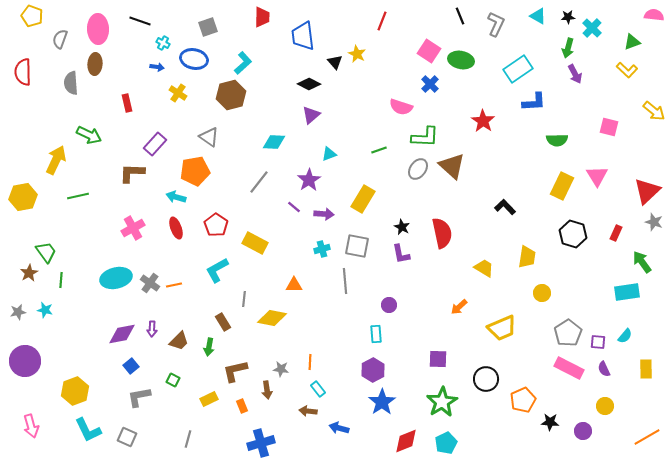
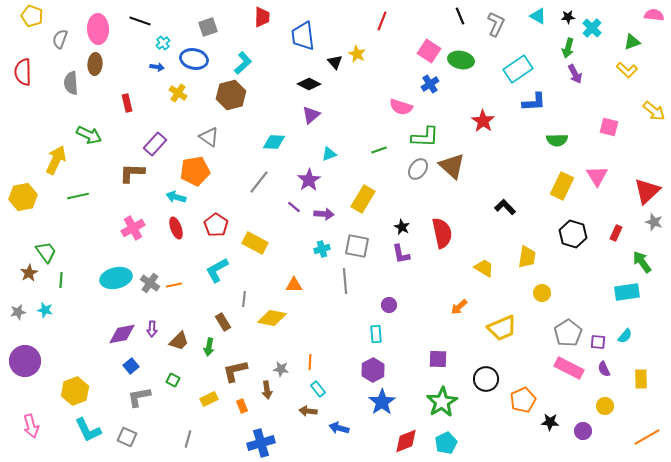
cyan cross at (163, 43): rotated 24 degrees clockwise
blue cross at (430, 84): rotated 12 degrees clockwise
yellow rectangle at (646, 369): moved 5 px left, 10 px down
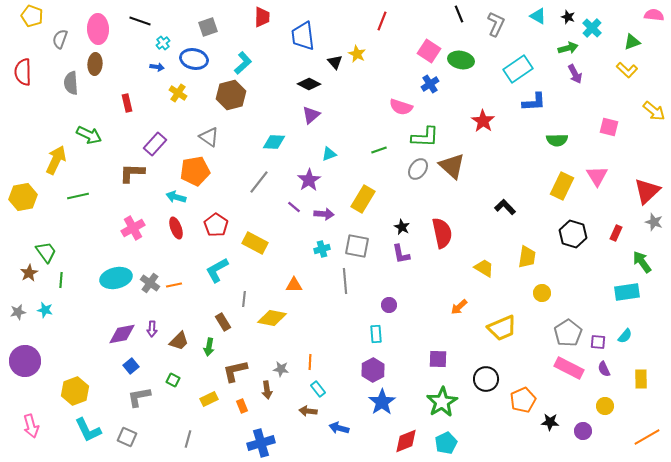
black line at (460, 16): moved 1 px left, 2 px up
black star at (568, 17): rotated 24 degrees clockwise
green arrow at (568, 48): rotated 120 degrees counterclockwise
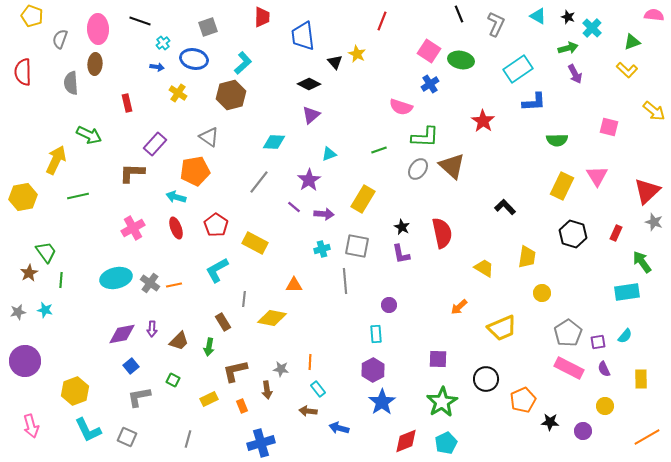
purple square at (598, 342): rotated 14 degrees counterclockwise
